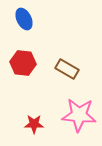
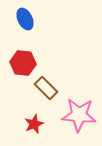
blue ellipse: moved 1 px right
brown rectangle: moved 21 px left, 19 px down; rotated 15 degrees clockwise
red star: rotated 24 degrees counterclockwise
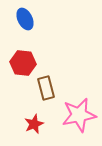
brown rectangle: rotated 30 degrees clockwise
pink star: rotated 16 degrees counterclockwise
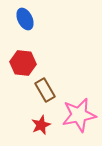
brown rectangle: moved 1 px left, 2 px down; rotated 15 degrees counterclockwise
red star: moved 7 px right, 1 px down
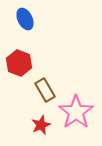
red hexagon: moved 4 px left; rotated 15 degrees clockwise
pink star: moved 3 px left, 3 px up; rotated 24 degrees counterclockwise
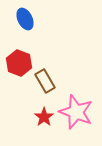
brown rectangle: moved 9 px up
pink star: rotated 16 degrees counterclockwise
red star: moved 3 px right, 8 px up; rotated 12 degrees counterclockwise
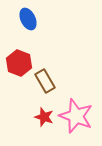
blue ellipse: moved 3 px right
pink star: moved 4 px down
red star: rotated 18 degrees counterclockwise
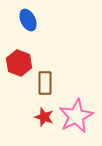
blue ellipse: moved 1 px down
brown rectangle: moved 2 px down; rotated 30 degrees clockwise
pink star: rotated 24 degrees clockwise
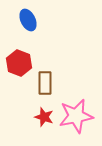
pink star: rotated 16 degrees clockwise
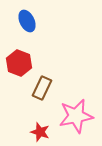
blue ellipse: moved 1 px left, 1 px down
brown rectangle: moved 3 px left, 5 px down; rotated 25 degrees clockwise
red star: moved 4 px left, 15 px down
